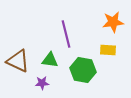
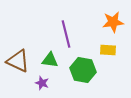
purple star: rotated 24 degrees clockwise
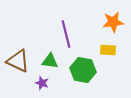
green triangle: moved 1 px down
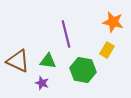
orange star: rotated 20 degrees clockwise
yellow rectangle: moved 1 px left; rotated 63 degrees counterclockwise
green triangle: moved 2 px left
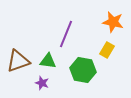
purple line: rotated 36 degrees clockwise
brown triangle: rotated 45 degrees counterclockwise
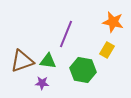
brown triangle: moved 4 px right
purple star: rotated 16 degrees counterclockwise
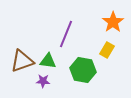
orange star: rotated 25 degrees clockwise
purple star: moved 1 px right, 2 px up
